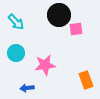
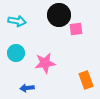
cyan arrow: moved 1 px right, 1 px up; rotated 36 degrees counterclockwise
pink star: moved 2 px up
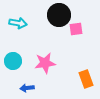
cyan arrow: moved 1 px right, 2 px down
cyan circle: moved 3 px left, 8 px down
orange rectangle: moved 1 px up
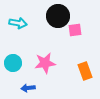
black circle: moved 1 px left, 1 px down
pink square: moved 1 px left, 1 px down
cyan circle: moved 2 px down
orange rectangle: moved 1 px left, 8 px up
blue arrow: moved 1 px right
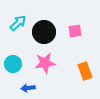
black circle: moved 14 px left, 16 px down
cyan arrow: rotated 54 degrees counterclockwise
pink square: moved 1 px down
cyan circle: moved 1 px down
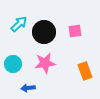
cyan arrow: moved 1 px right, 1 px down
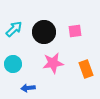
cyan arrow: moved 5 px left, 5 px down
pink star: moved 8 px right
orange rectangle: moved 1 px right, 2 px up
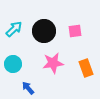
black circle: moved 1 px up
orange rectangle: moved 1 px up
blue arrow: rotated 56 degrees clockwise
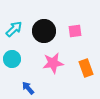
cyan circle: moved 1 px left, 5 px up
